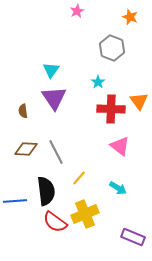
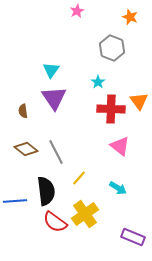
brown diamond: rotated 35 degrees clockwise
yellow cross: rotated 12 degrees counterclockwise
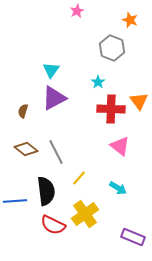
orange star: moved 3 px down
purple triangle: rotated 36 degrees clockwise
brown semicircle: rotated 24 degrees clockwise
red semicircle: moved 2 px left, 3 px down; rotated 10 degrees counterclockwise
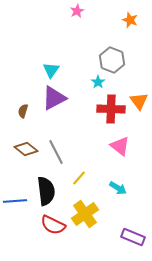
gray hexagon: moved 12 px down
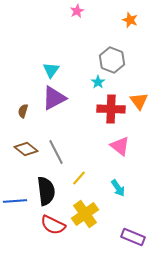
cyan arrow: rotated 24 degrees clockwise
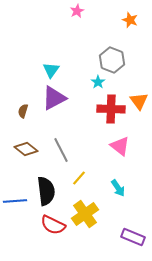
gray line: moved 5 px right, 2 px up
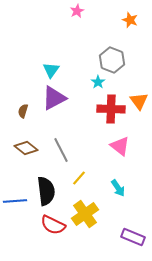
brown diamond: moved 1 px up
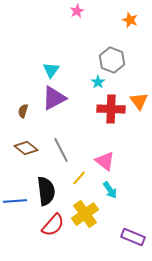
pink triangle: moved 15 px left, 15 px down
cyan arrow: moved 8 px left, 2 px down
red semicircle: rotated 75 degrees counterclockwise
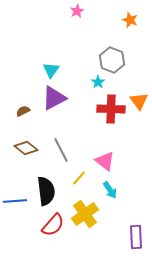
brown semicircle: rotated 48 degrees clockwise
purple rectangle: moved 3 px right; rotated 65 degrees clockwise
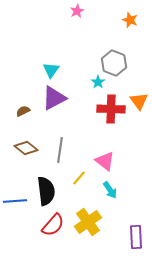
gray hexagon: moved 2 px right, 3 px down
gray line: moved 1 px left; rotated 35 degrees clockwise
yellow cross: moved 3 px right, 8 px down
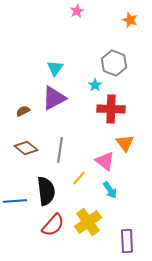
cyan triangle: moved 4 px right, 2 px up
cyan star: moved 3 px left, 3 px down
orange triangle: moved 14 px left, 42 px down
purple rectangle: moved 9 px left, 4 px down
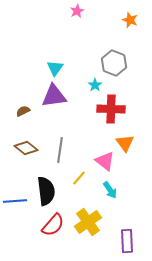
purple triangle: moved 2 px up; rotated 20 degrees clockwise
